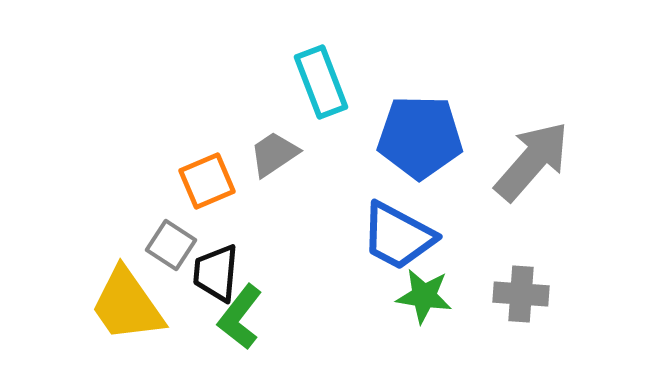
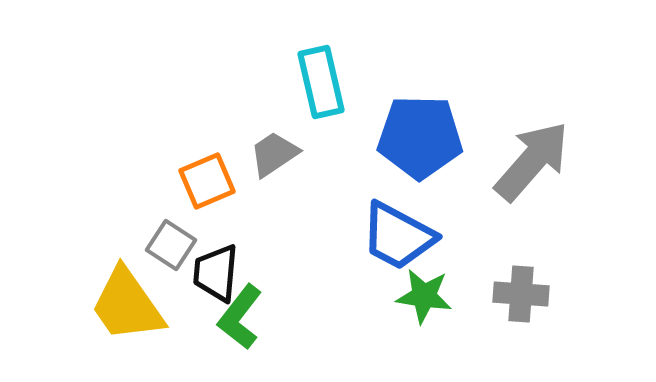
cyan rectangle: rotated 8 degrees clockwise
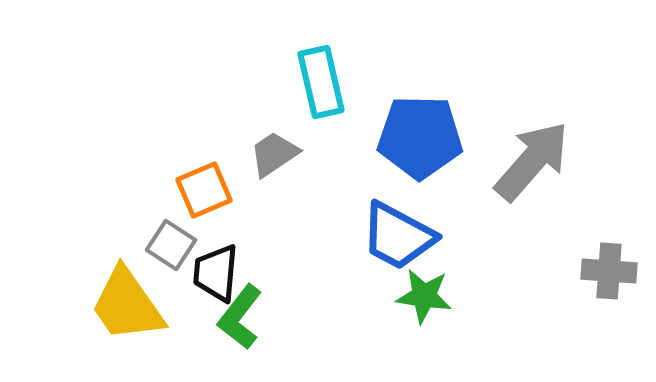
orange square: moved 3 px left, 9 px down
gray cross: moved 88 px right, 23 px up
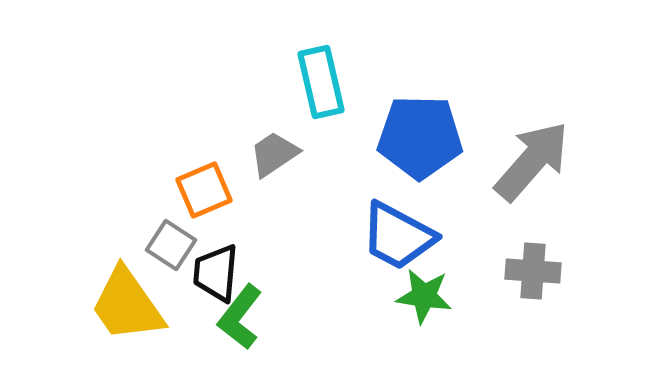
gray cross: moved 76 px left
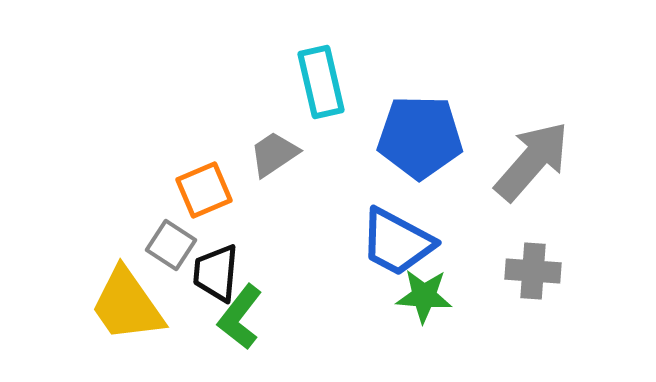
blue trapezoid: moved 1 px left, 6 px down
green star: rotated 4 degrees counterclockwise
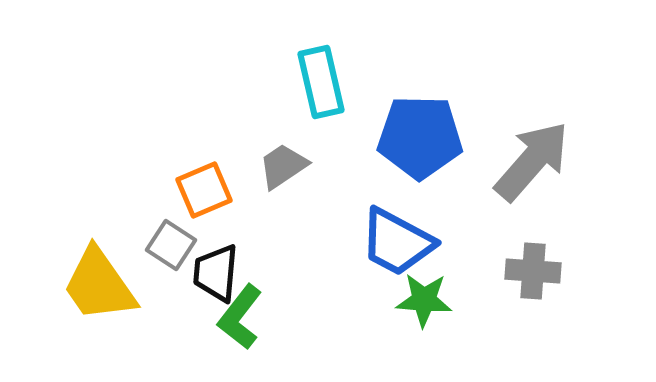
gray trapezoid: moved 9 px right, 12 px down
green star: moved 4 px down
yellow trapezoid: moved 28 px left, 20 px up
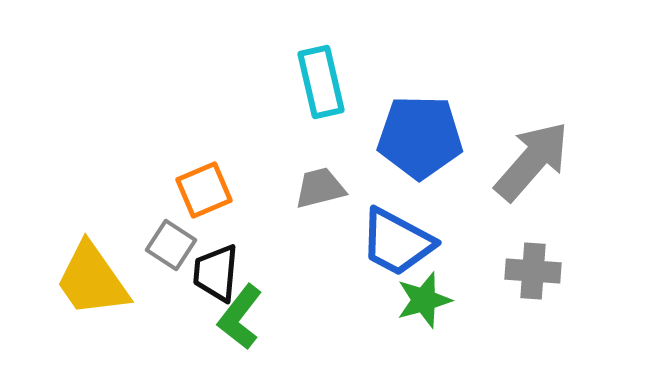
gray trapezoid: moved 37 px right, 22 px down; rotated 20 degrees clockwise
yellow trapezoid: moved 7 px left, 5 px up
green star: rotated 20 degrees counterclockwise
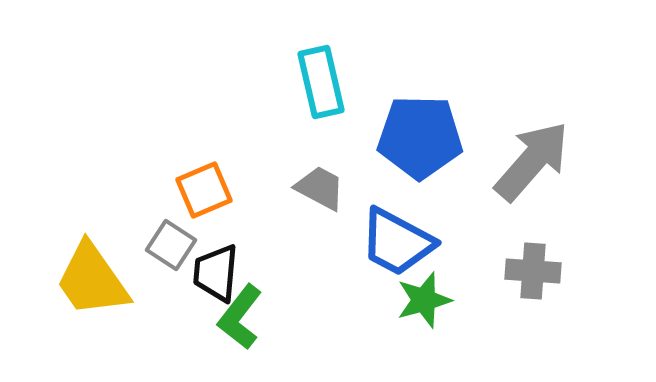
gray trapezoid: rotated 42 degrees clockwise
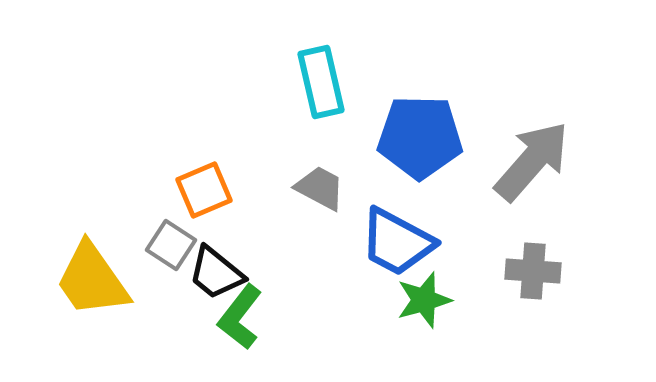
black trapezoid: rotated 56 degrees counterclockwise
